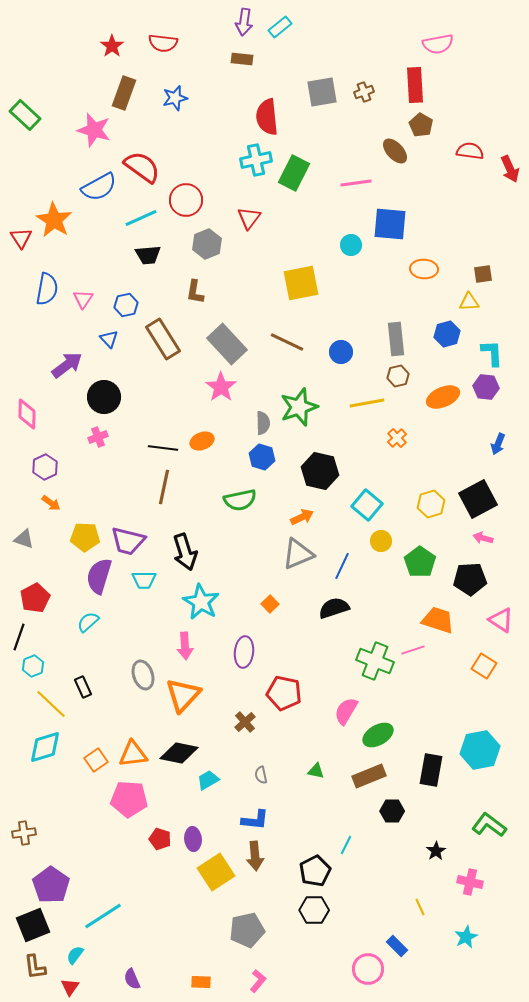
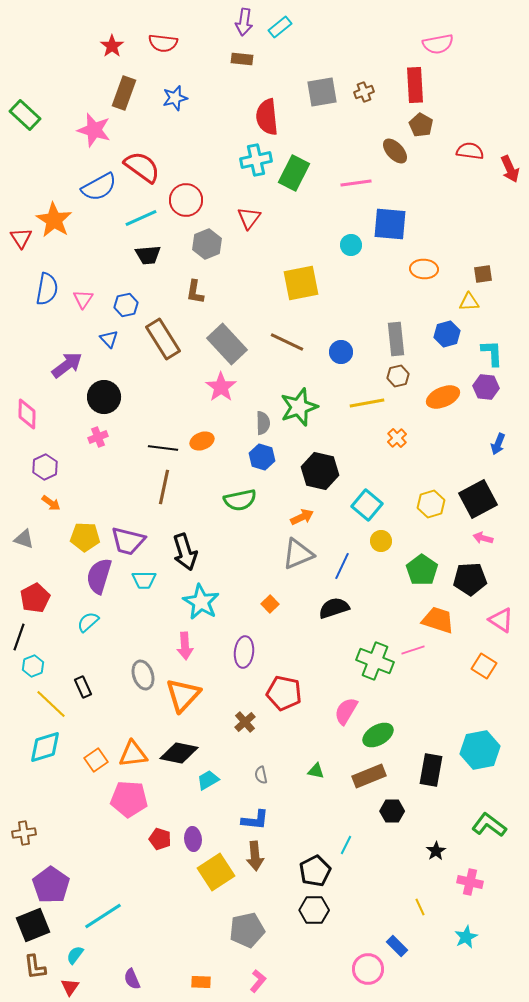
green pentagon at (420, 562): moved 2 px right, 8 px down
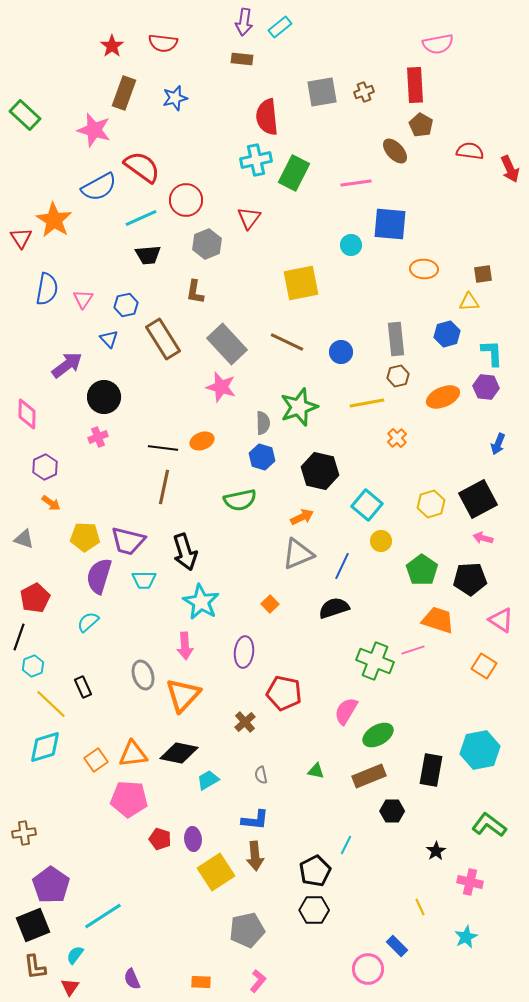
pink star at (221, 387): rotated 20 degrees counterclockwise
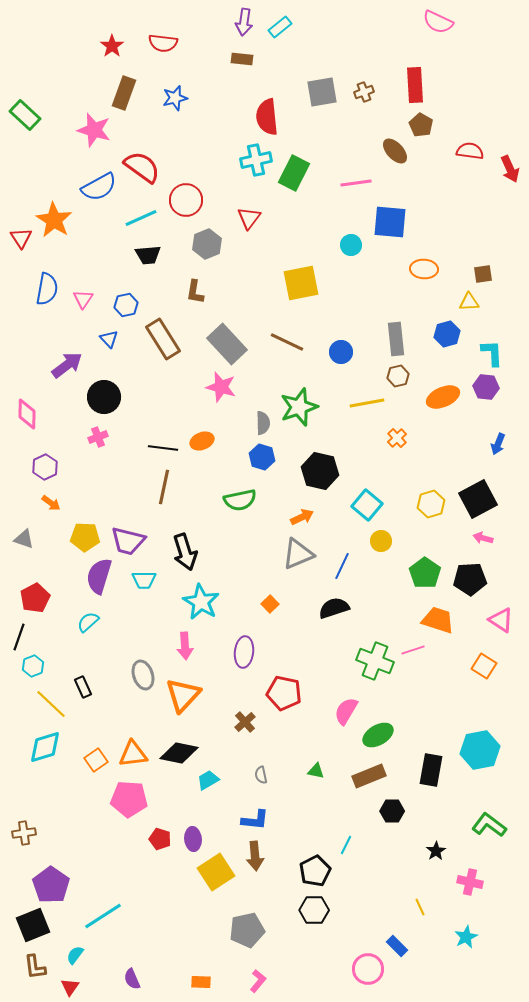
pink semicircle at (438, 44): moved 22 px up; rotated 36 degrees clockwise
blue square at (390, 224): moved 2 px up
green pentagon at (422, 570): moved 3 px right, 3 px down
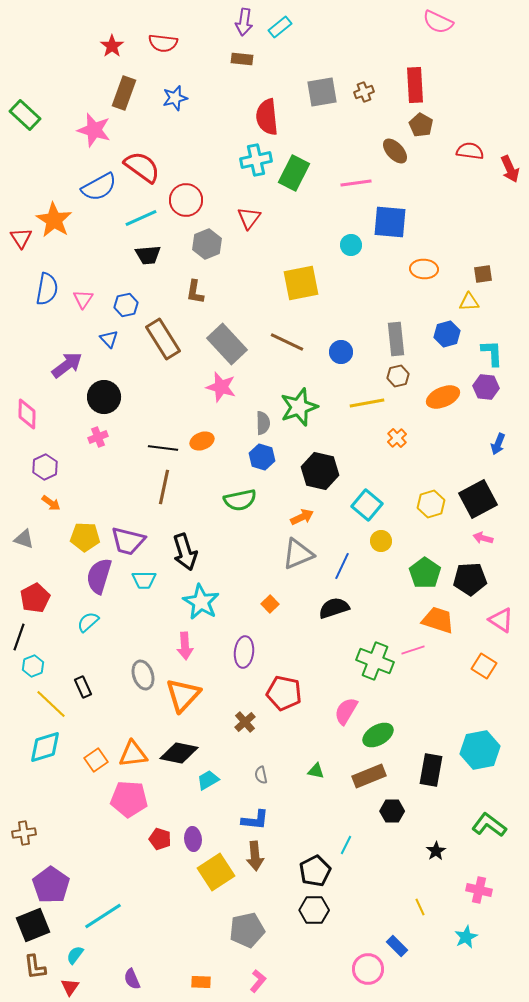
pink cross at (470, 882): moved 9 px right, 8 px down
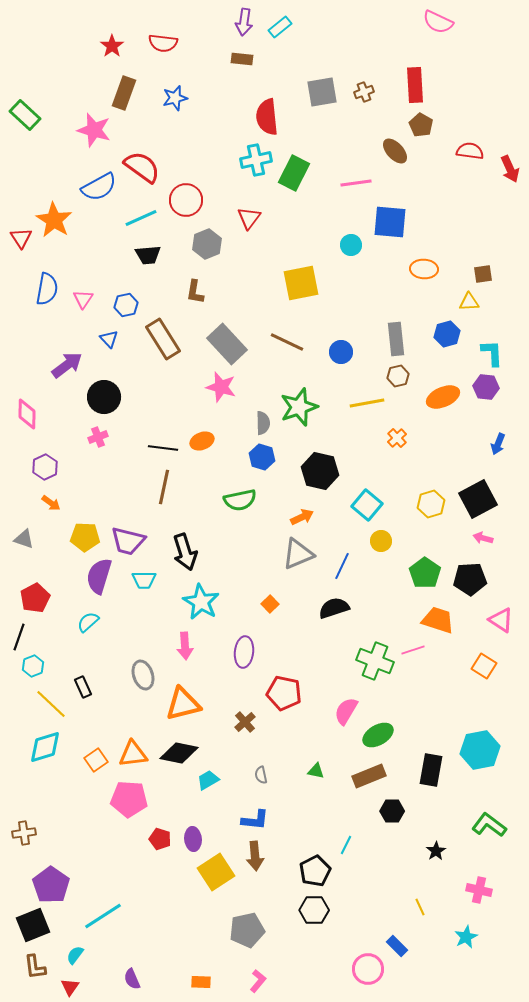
orange triangle at (183, 695): moved 9 px down; rotated 33 degrees clockwise
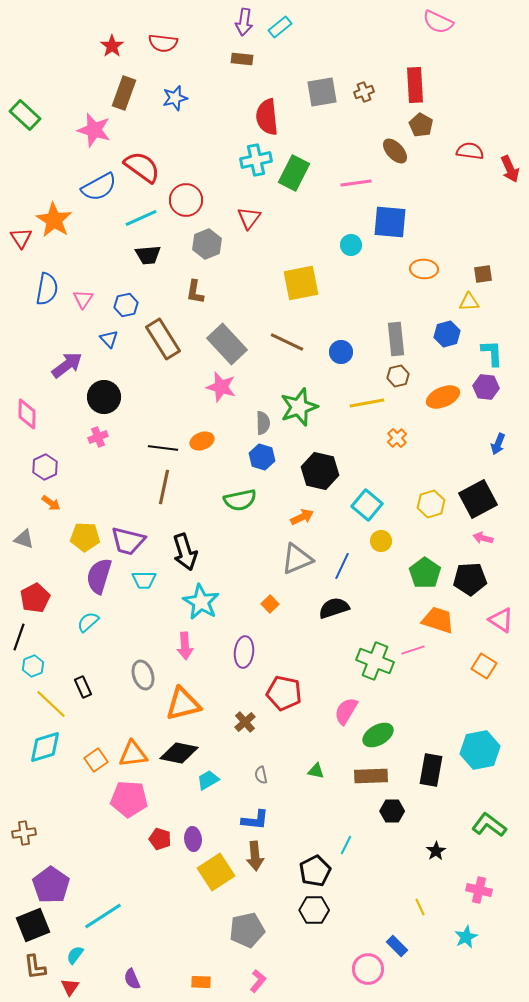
gray triangle at (298, 554): moved 1 px left, 5 px down
brown rectangle at (369, 776): moved 2 px right; rotated 20 degrees clockwise
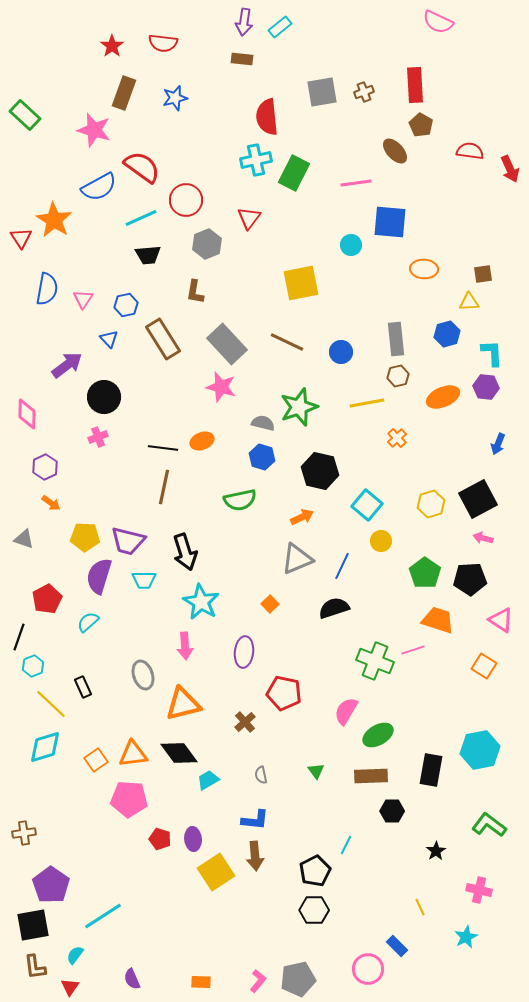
gray semicircle at (263, 423): rotated 75 degrees counterclockwise
red pentagon at (35, 598): moved 12 px right, 1 px down
black diamond at (179, 753): rotated 42 degrees clockwise
green triangle at (316, 771): rotated 42 degrees clockwise
black square at (33, 925): rotated 12 degrees clockwise
gray pentagon at (247, 930): moved 51 px right, 49 px down
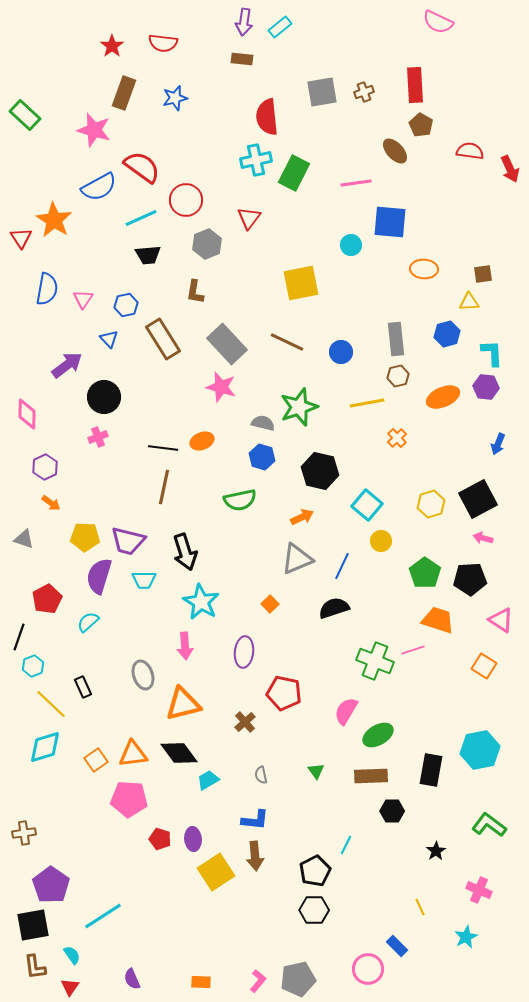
pink cross at (479, 890): rotated 10 degrees clockwise
cyan semicircle at (75, 955): moved 3 px left; rotated 108 degrees clockwise
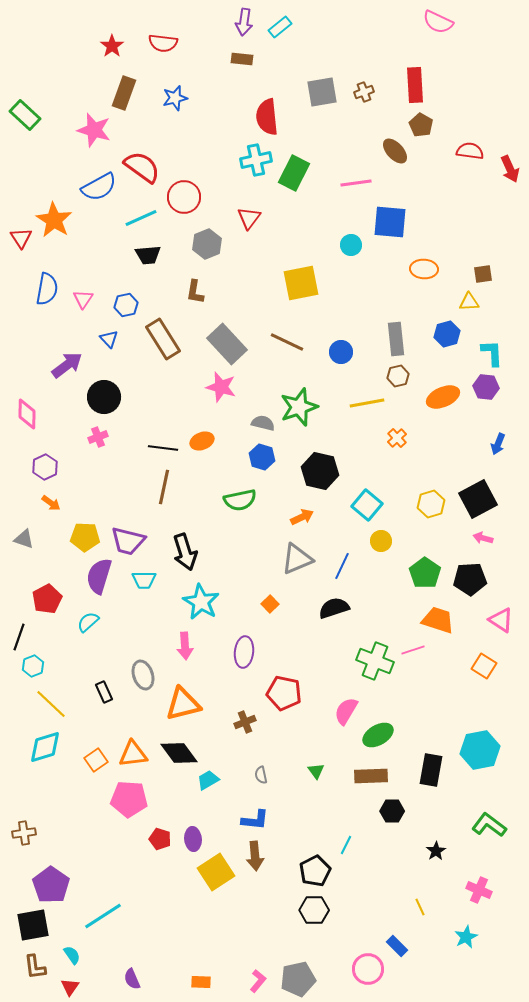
red circle at (186, 200): moved 2 px left, 3 px up
black rectangle at (83, 687): moved 21 px right, 5 px down
brown cross at (245, 722): rotated 20 degrees clockwise
